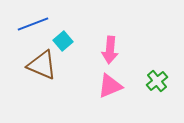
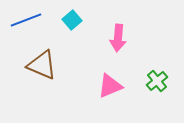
blue line: moved 7 px left, 4 px up
cyan square: moved 9 px right, 21 px up
pink arrow: moved 8 px right, 12 px up
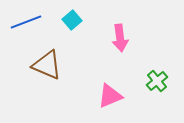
blue line: moved 2 px down
pink arrow: moved 2 px right; rotated 12 degrees counterclockwise
brown triangle: moved 5 px right
pink triangle: moved 10 px down
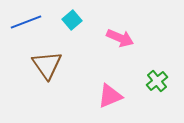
pink arrow: rotated 60 degrees counterclockwise
brown triangle: rotated 32 degrees clockwise
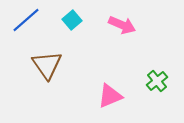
blue line: moved 2 px up; rotated 20 degrees counterclockwise
pink arrow: moved 2 px right, 13 px up
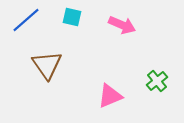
cyan square: moved 3 px up; rotated 36 degrees counterclockwise
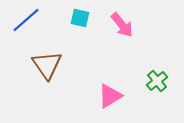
cyan square: moved 8 px right, 1 px down
pink arrow: rotated 28 degrees clockwise
pink triangle: rotated 8 degrees counterclockwise
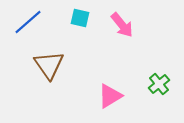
blue line: moved 2 px right, 2 px down
brown triangle: moved 2 px right
green cross: moved 2 px right, 3 px down
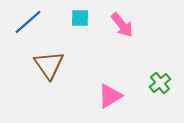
cyan square: rotated 12 degrees counterclockwise
green cross: moved 1 px right, 1 px up
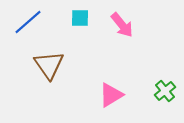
green cross: moved 5 px right, 8 px down
pink triangle: moved 1 px right, 1 px up
